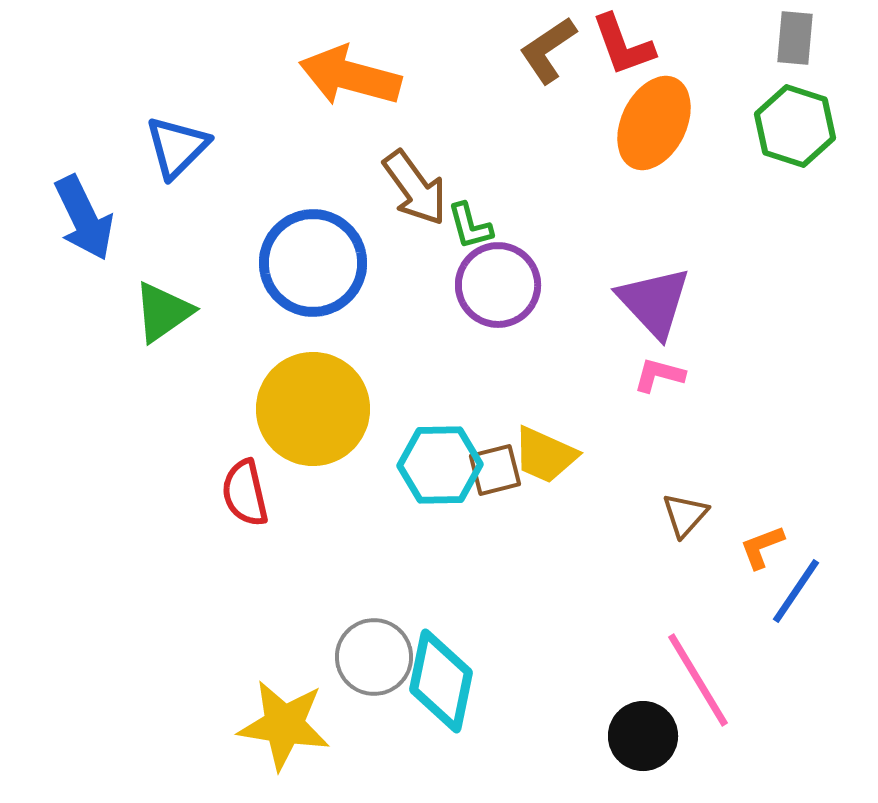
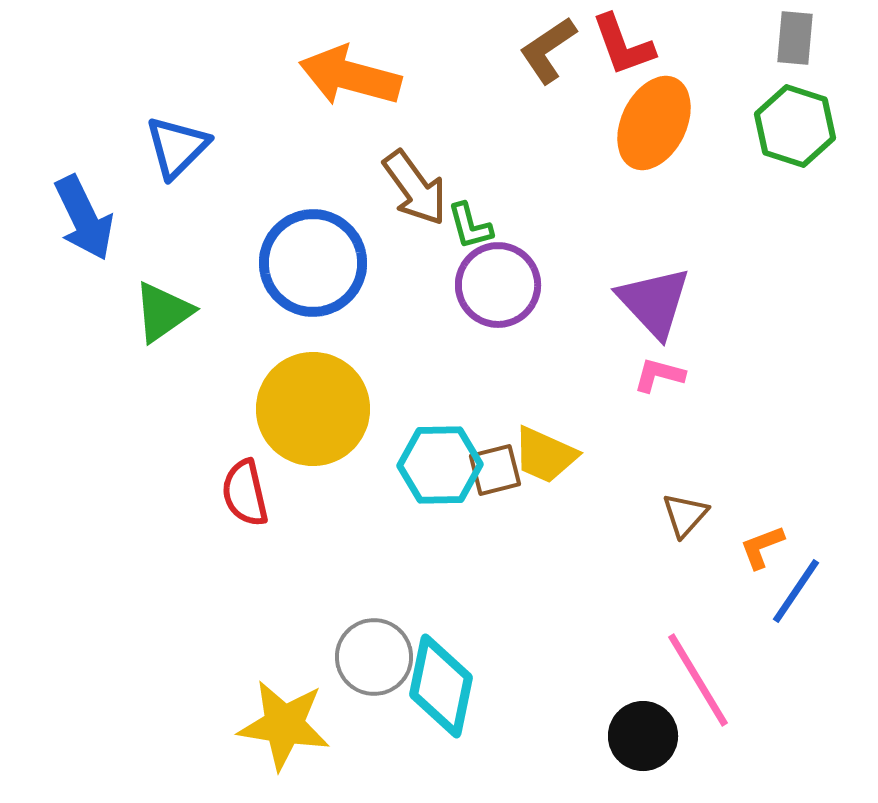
cyan diamond: moved 5 px down
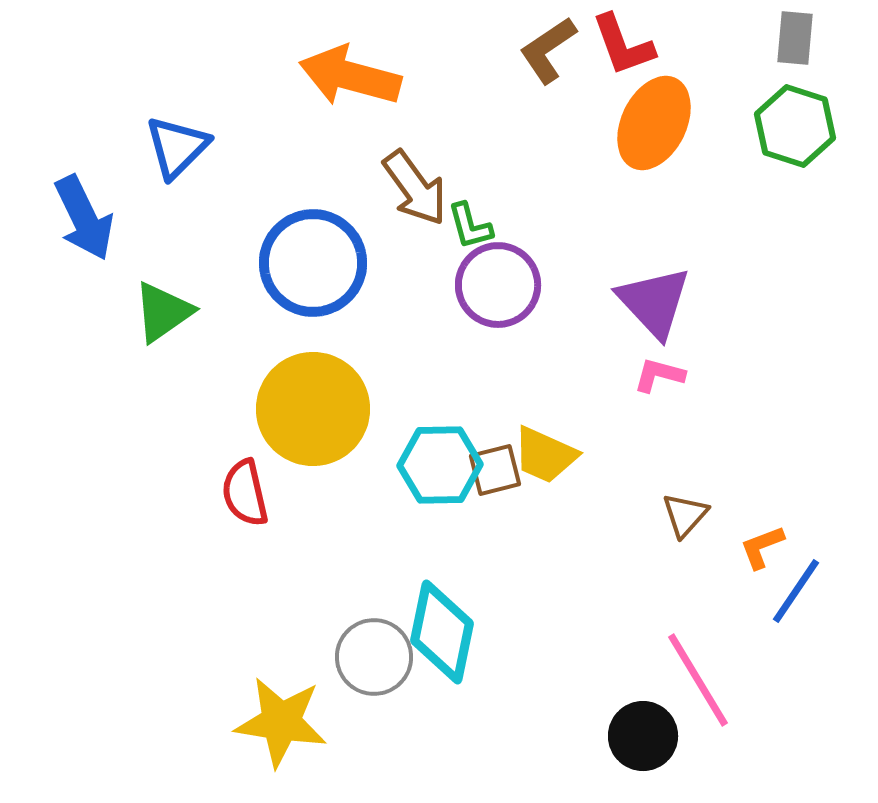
cyan diamond: moved 1 px right, 54 px up
yellow star: moved 3 px left, 3 px up
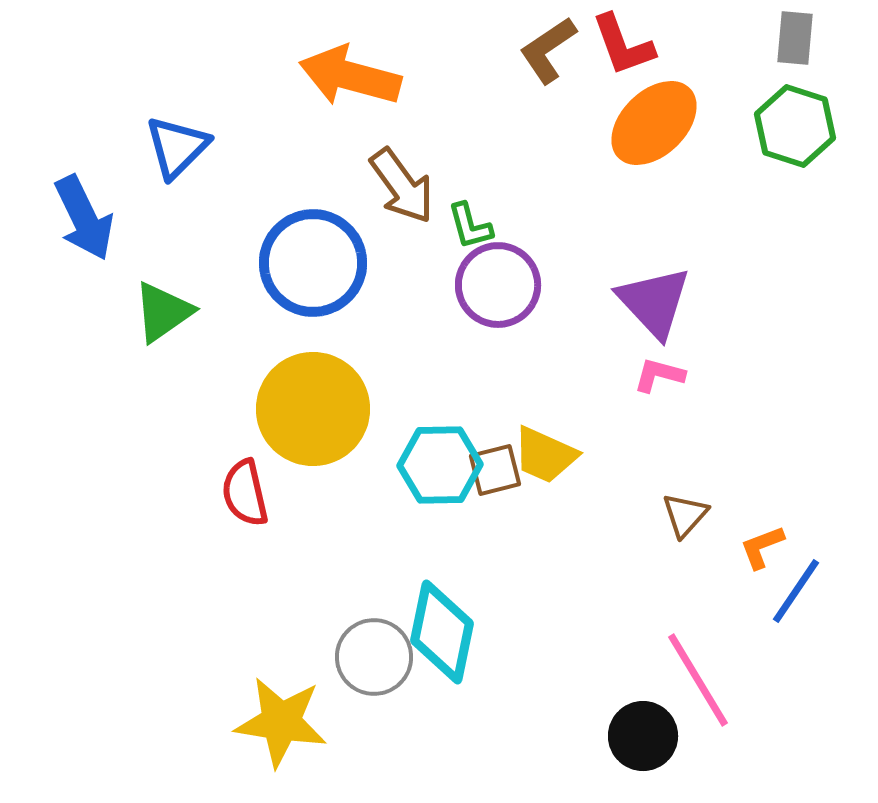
orange ellipse: rotated 20 degrees clockwise
brown arrow: moved 13 px left, 2 px up
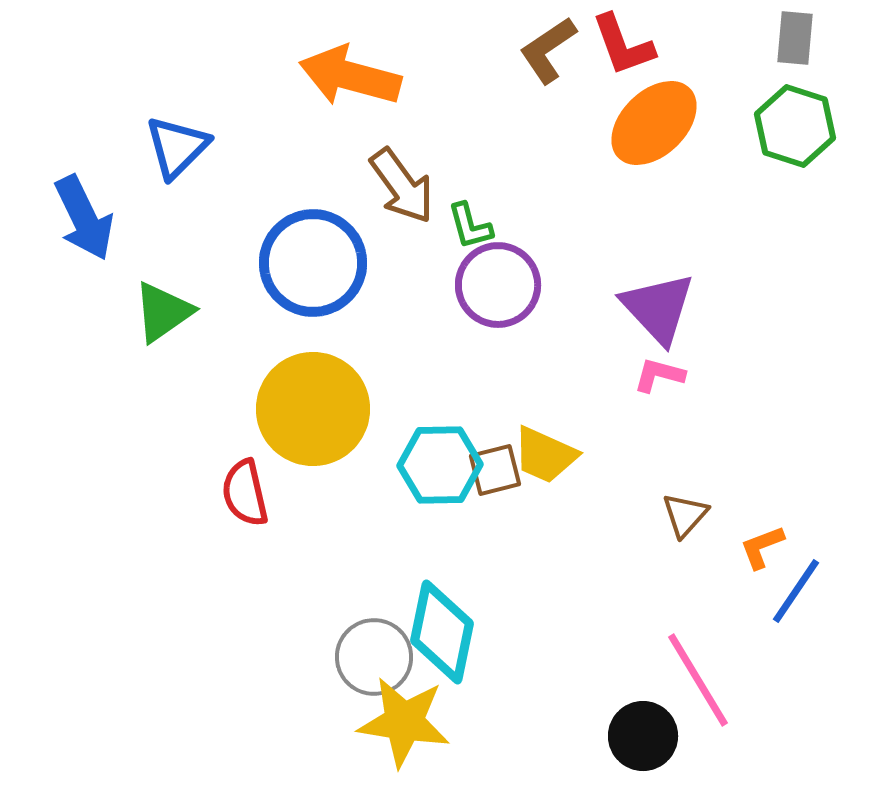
purple triangle: moved 4 px right, 6 px down
yellow star: moved 123 px right
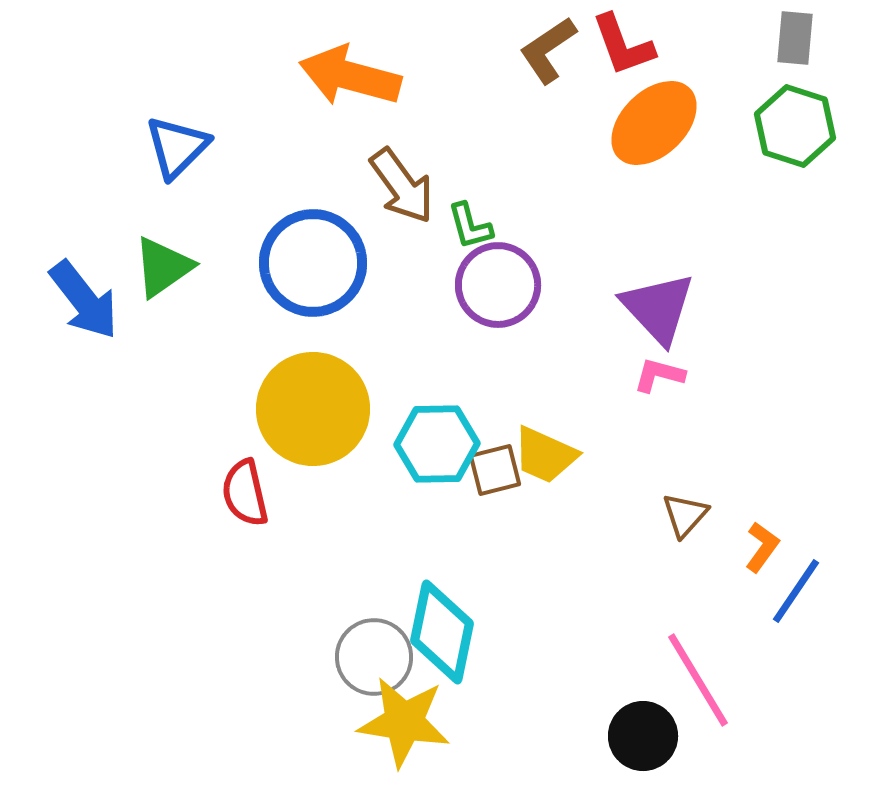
blue arrow: moved 82 px down; rotated 12 degrees counterclockwise
green triangle: moved 45 px up
cyan hexagon: moved 3 px left, 21 px up
orange L-shape: rotated 147 degrees clockwise
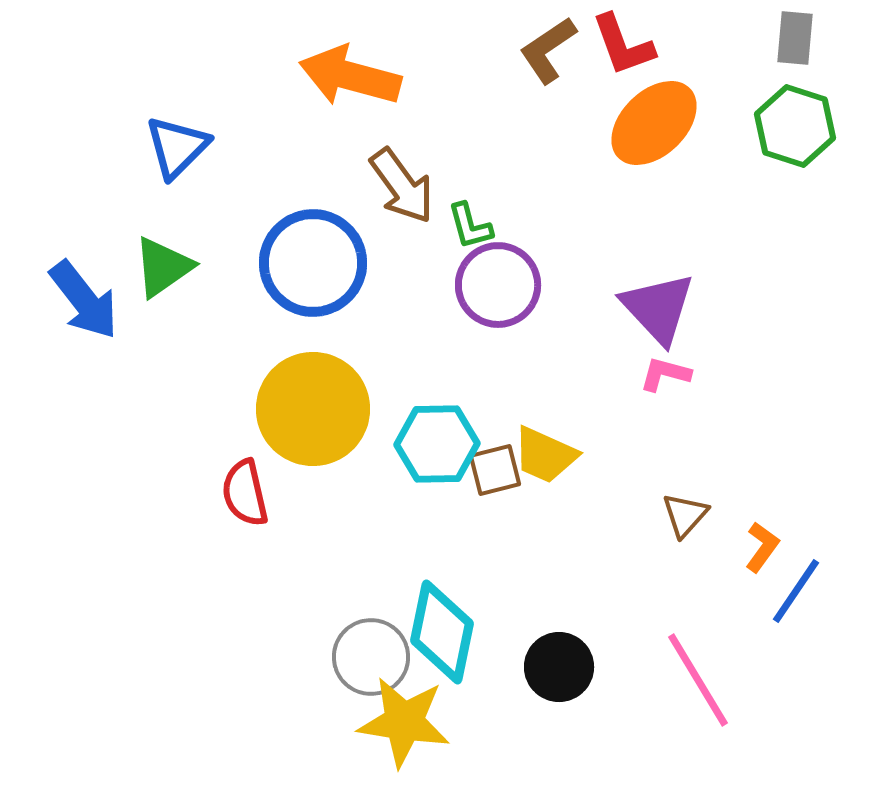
pink L-shape: moved 6 px right, 1 px up
gray circle: moved 3 px left
black circle: moved 84 px left, 69 px up
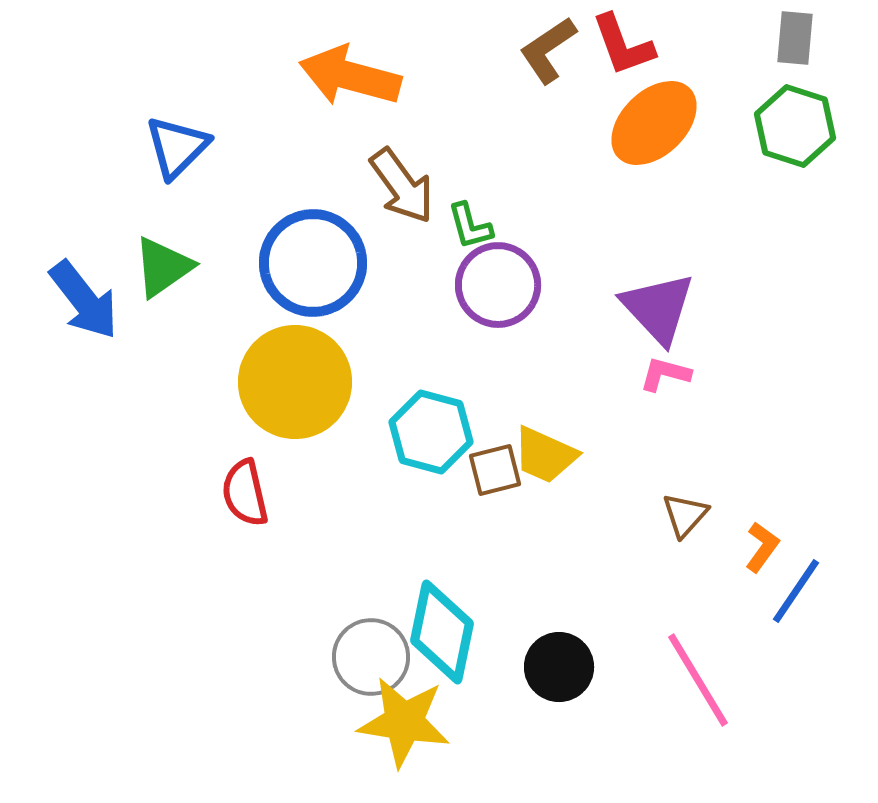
yellow circle: moved 18 px left, 27 px up
cyan hexagon: moved 6 px left, 12 px up; rotated 16 degrees clockwise
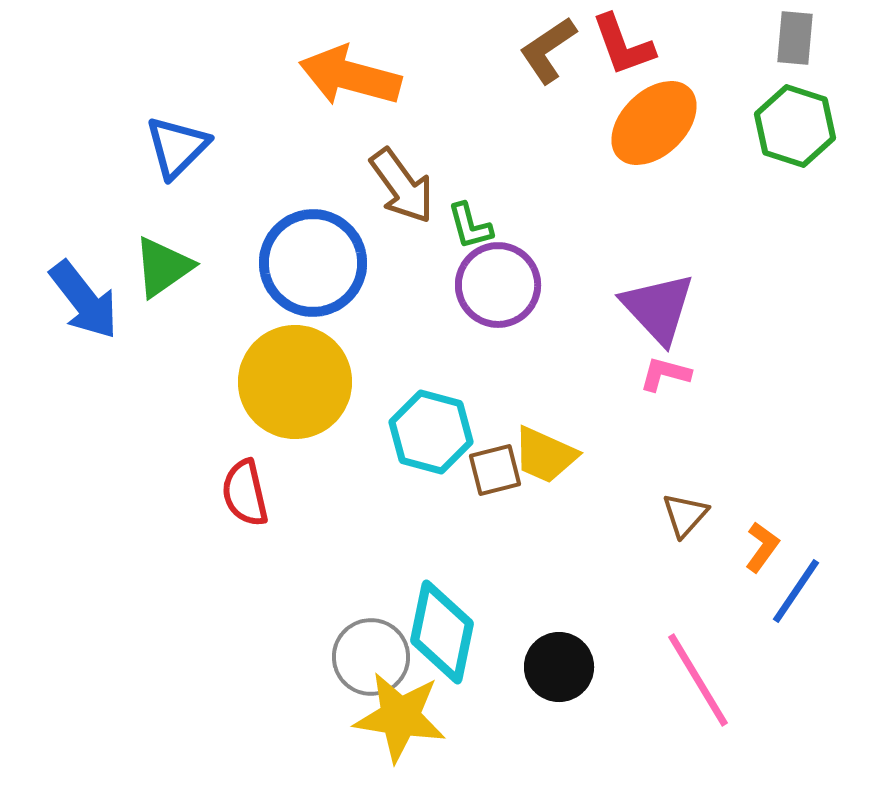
yellow star: moved 4 px left, 5 px up
